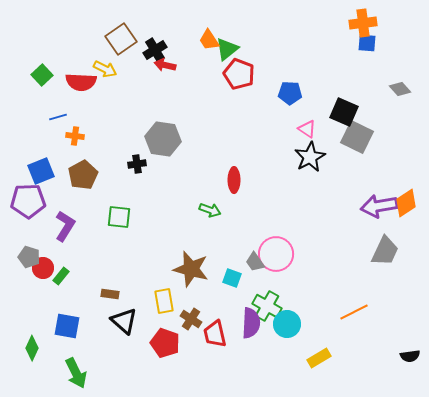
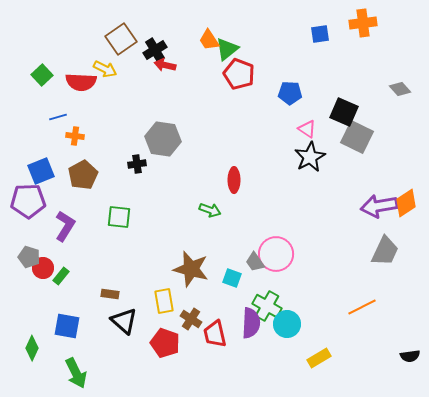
blue square at (367, 43): moved 47 px left, 9 px up; rotated 12 degrees counterclockwise
orange line at (354, 312): moved 8 px right, 5 px up
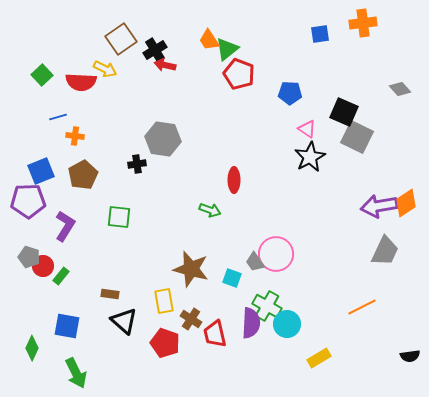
red circle at (43, 268): moved 2 px up
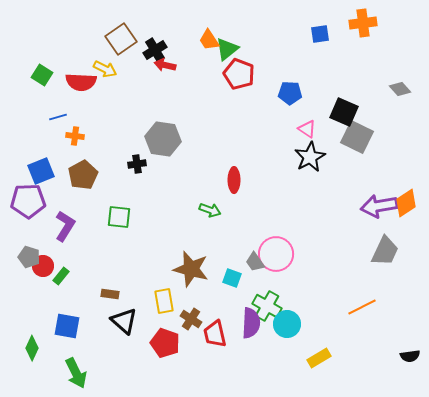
green square at (42, 75): rotated 15 degrees counterclockwise
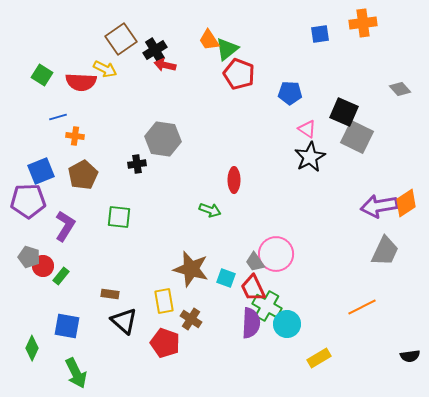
cyan square at (232, 278): moved 6 px left
red trapezoid at (215, 334): moved 38 px right, 46 px up; rotated 12 degrees counterclockwise
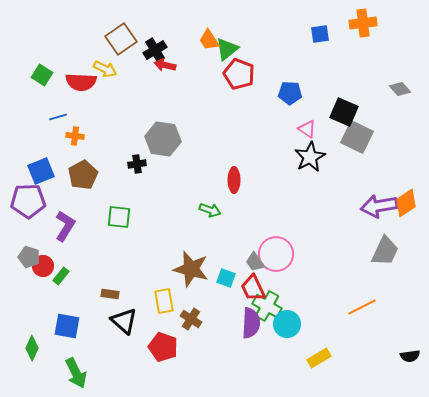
red pentagon at (165, 343): moved 2 px left, 4 px down
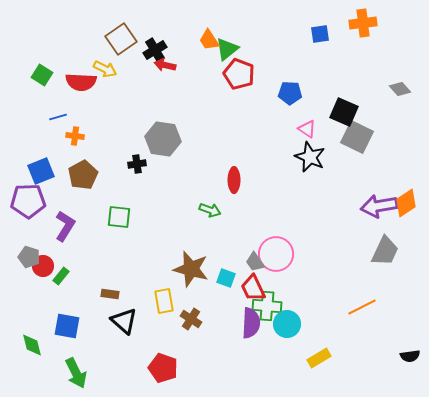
black star at (310, 157): rotated 20 degrees counterclockwise
green cross at (267, 306): rotated 24 degrees counterclockwise
red pentagon at (163, 347): moved 21 px down
green diamond at (32, 348): moved 3 px up; rotated 40 degrees counterclockwise
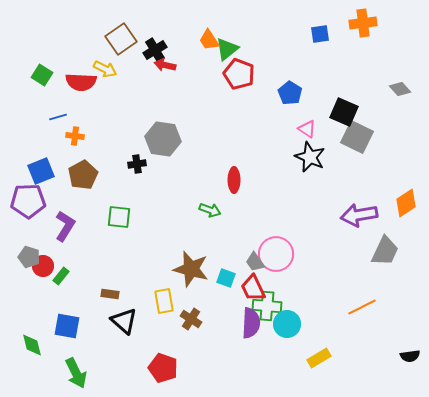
blue pentagon at (290, 93): rotated 30 degrees clockwise
purple arrow at (379, 206): moved 20 px left, 9 px down
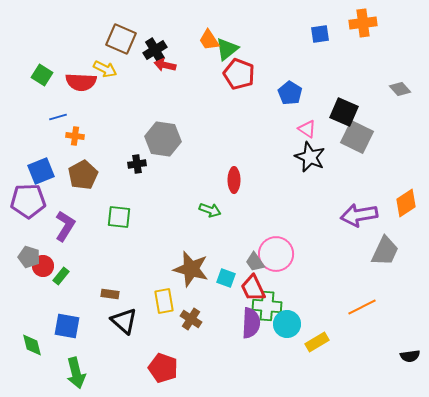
brown square at (121, 39): rotated 32 degrees counterclockwise
yellow rectangle at (319, 358): moved 2 px left, 16 px up
green arrow at (76, 373): rotated 12 degrees clockwise
